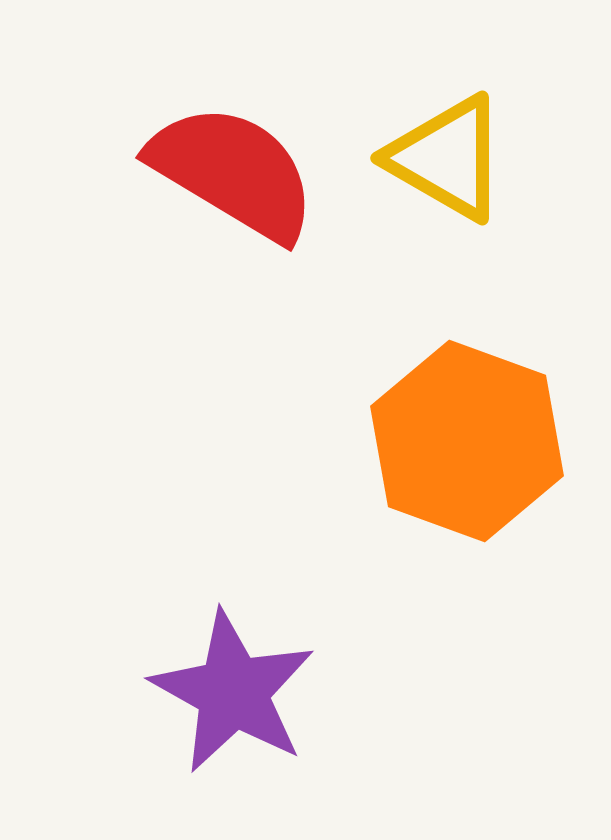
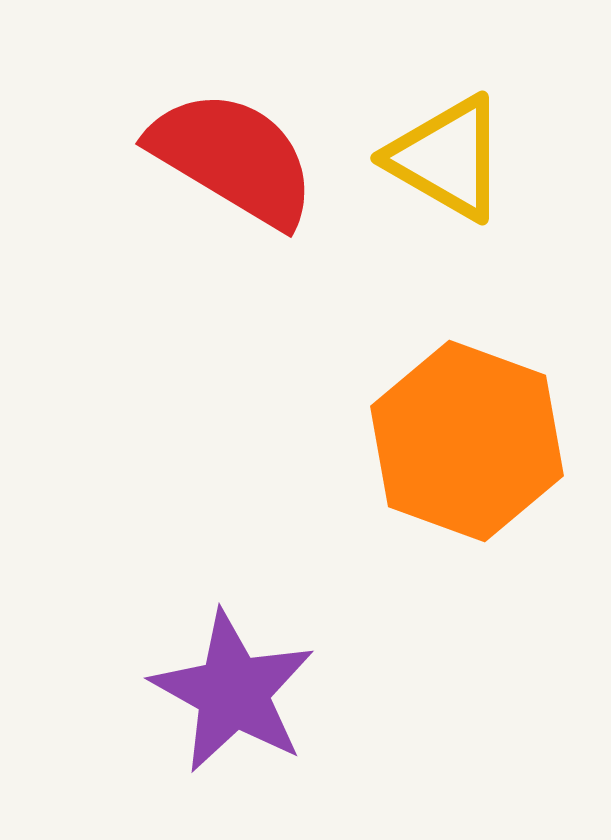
red semicircle: moved 14 px up
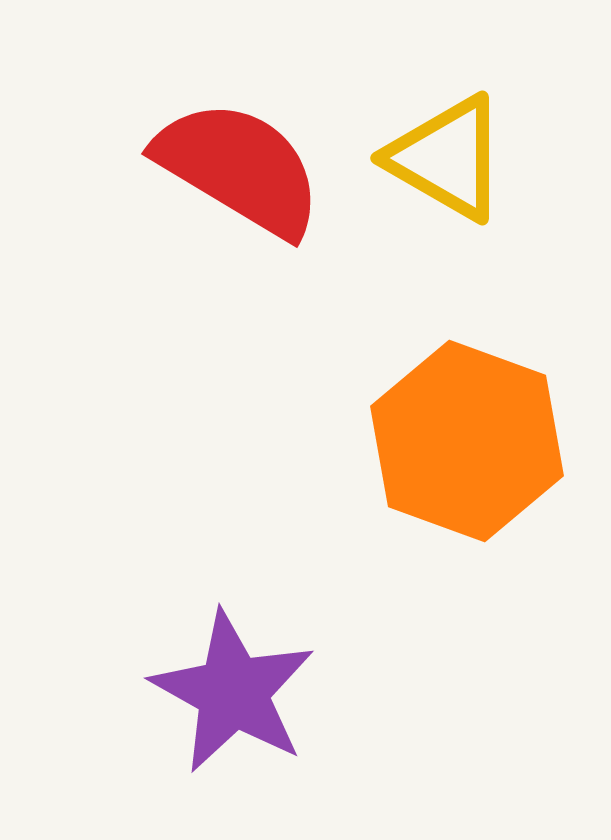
red semicircle: moved 6 px right, 10 px down
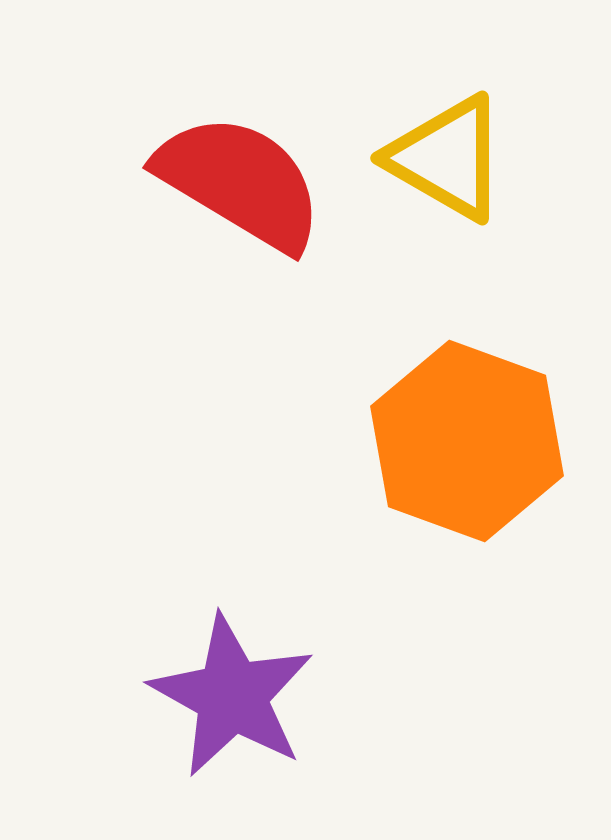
red semicircle: moved 1 px right, 14 px down
purple star: moved 1 px left, 4 px down
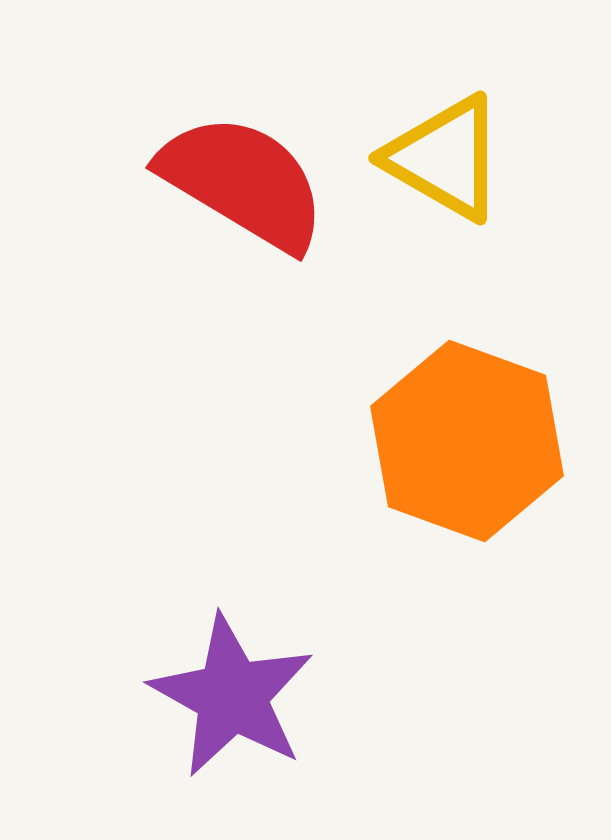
yellow triangle: moved 2 px left
red semicircle: moved 3 px right
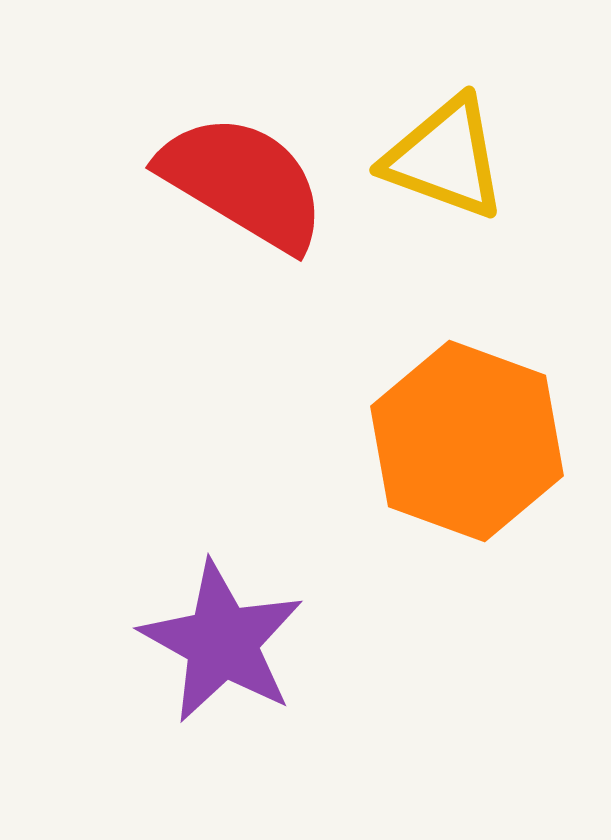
yellow triangle: rotated 10 degrees counterclockwise
purple star: moved 10 px left, 54 px up
